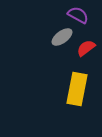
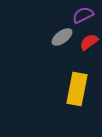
purple semicircle: moved 5 px right; rotated 55 degrees counterclockwise
red semicircle: moved 3 px right, 6 px up
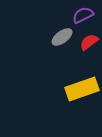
yellow rectangle: moved 5 px right; rotated 60 degrees clockwise
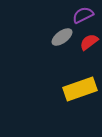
yellow rectangle: moved 2 px left
